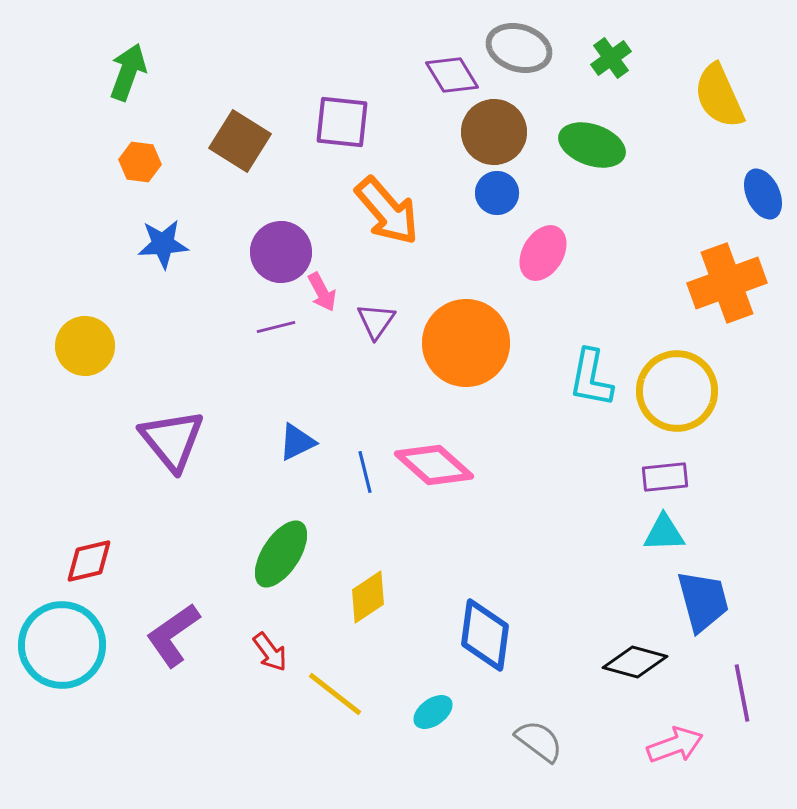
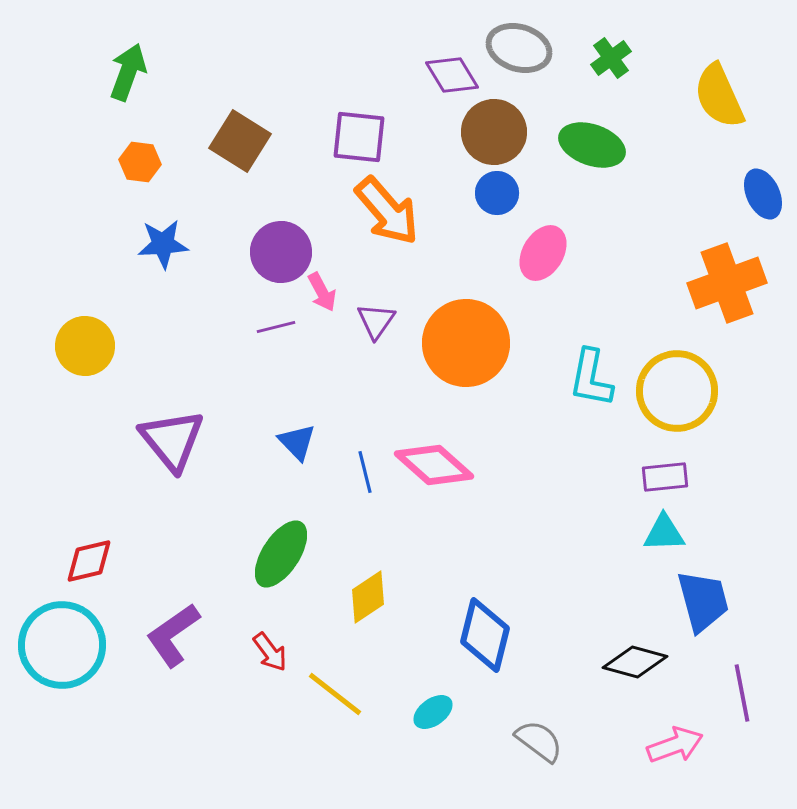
purple square at (342, 122): moved 17 px right, 15 px down
blue triangle at (297, 442): rotated 48 degrees counterclockwise
blue diamond at (485, 635): rotated 6 degrees clockwise
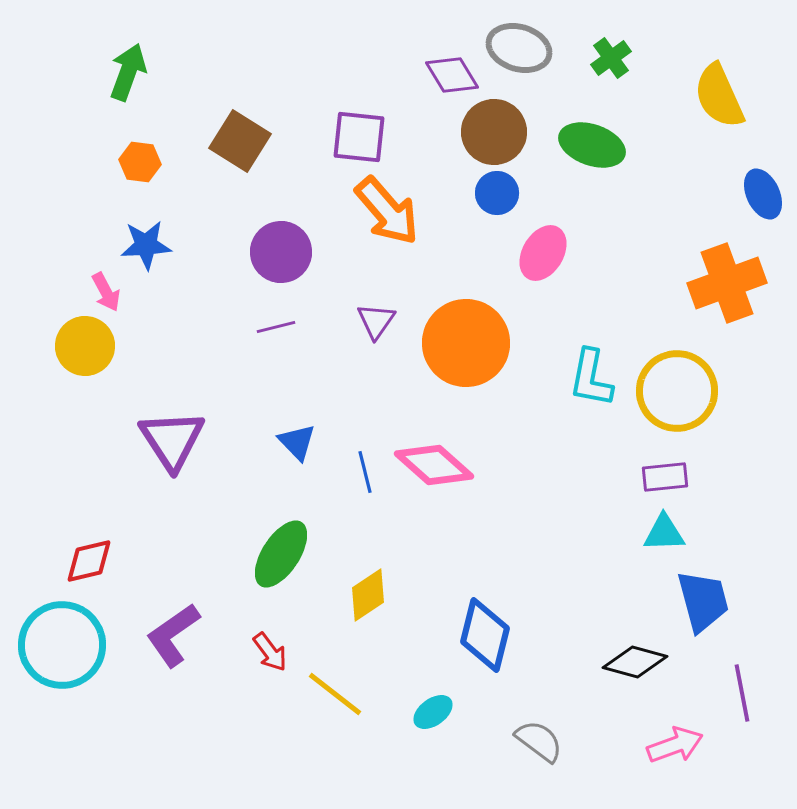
blue star at (163, 244): moved 17 px left, 1 px down
pink arrow at (322, 292): moved 216 px left
purple triangle at (172, 440): rotated 6 degrees clockwise
yellow diamond at (368, 597): moved 2 px up
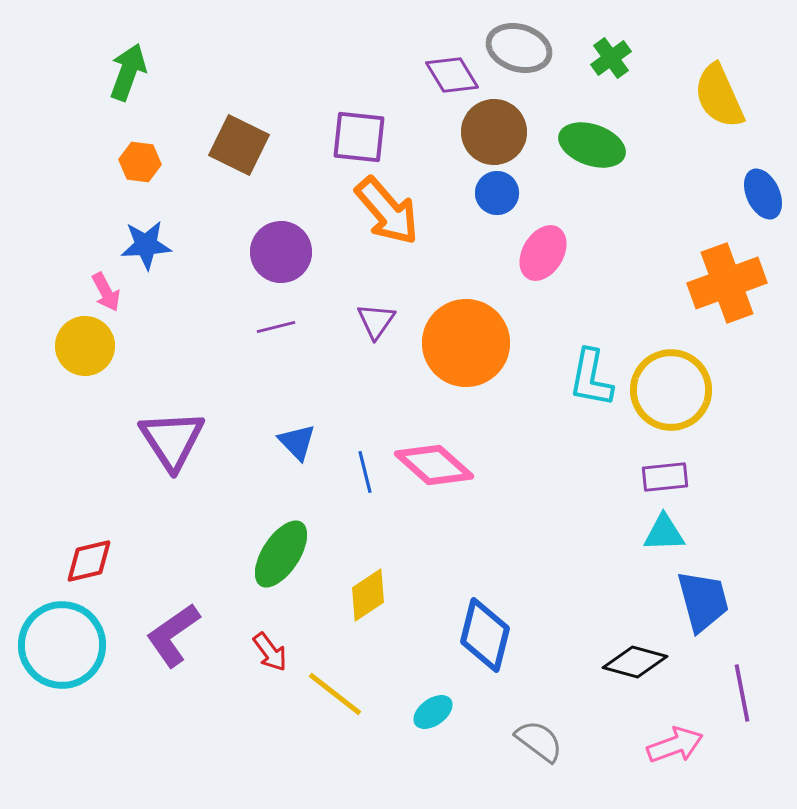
brown square at (240, 141): moved 1 px left, 4 px down; rotated 6 degrees counterclockwise
yellow circle at (677, 391): moved 6 px left, 1 px up
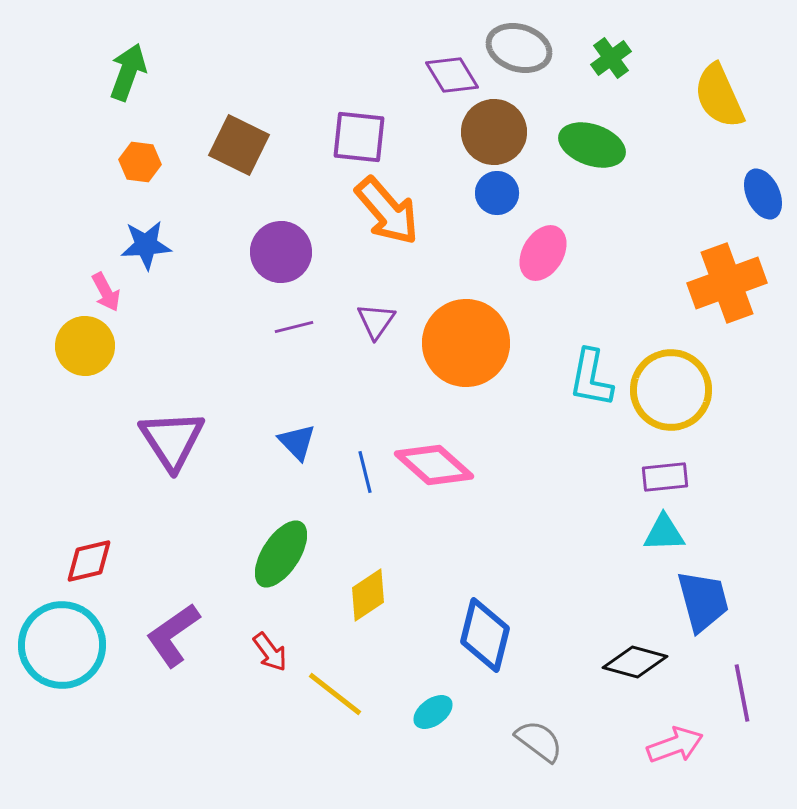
purple line at (276, 327): moved 18 px right
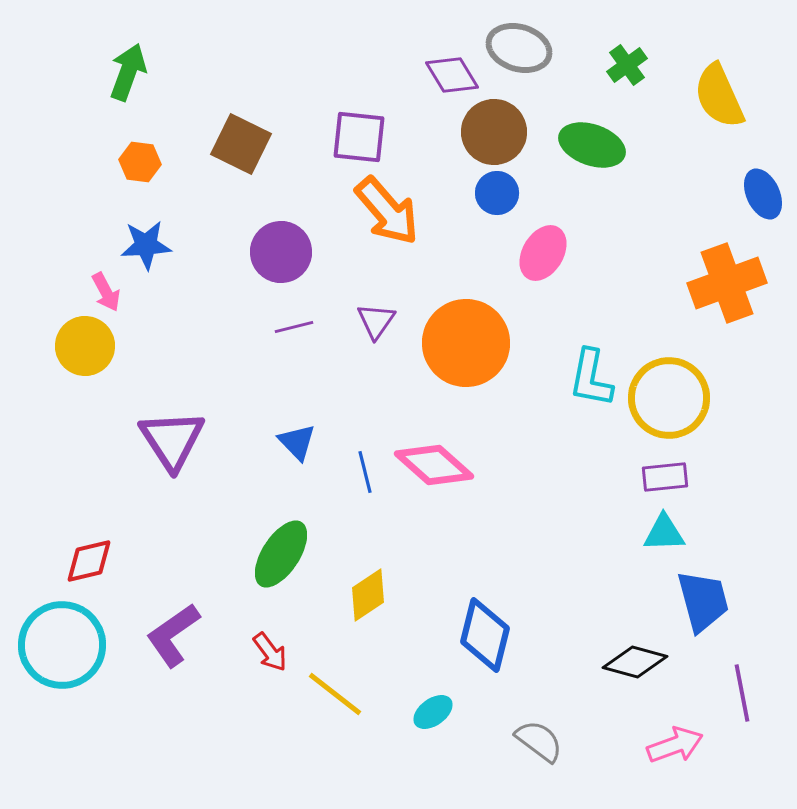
green cross at (611, 58): moved 16 px right, 7 px down
brown square at (239, 145): moved 2 px right, 1 px up
yellow circle at (671, 390): moved 2 px left, 8 px down
